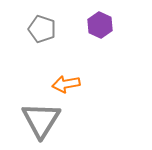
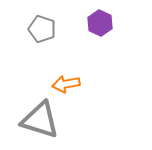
purple hexagon: moved 2 px up
gray triangle: moved 1 px left; rotated 45 degrees counterclockwise
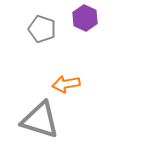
purple hexagon: moved 15 px left, 5 px up
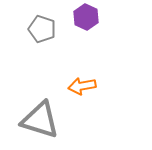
purple hexagon: moved 1 px right, 1 px up
orange arrow: moved 16 px right, 2 px down
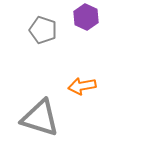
gray pentagon: moved 1 px right, 1 px down
gray triangle: moved 2 px up
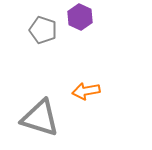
purple hexagon: moved 6 px left
orange arrow: moved 4 px right, 5 px down
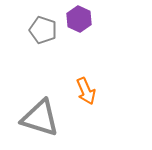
purple hexagon: moved 1 px left, 2 px down
orange arrow: rotated 104 degrees counterclockwise
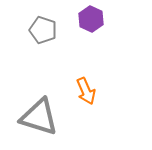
purple hexagon: moved 12 px right
gray triangle: moved 1 px left, 1 px up
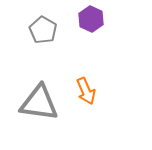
gray pentagon: rotated 12 degrees clockwise
gray triangle: moved 14 px up; rotated 9 degrees counterclockwise
